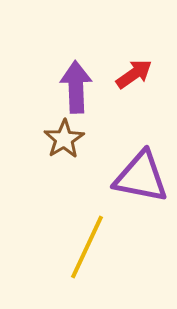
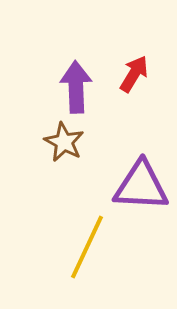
red arrow: rotated 24 degrees counterclockwise
brown star: moved 3 px down; rotated 12 degrees counterclockwise
purple triangle: moved 9 px down; rotated 8 degrees counterclockwise
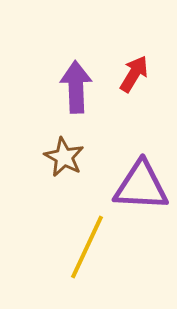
brown star: moved 15 px down
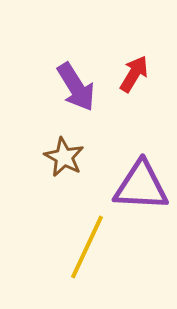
purple arrow: rotated 150 degrees clockwise
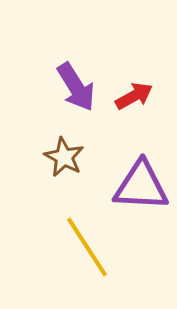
red arrow: moved 22 px down; rotated 30 degrees clockwise
yellow line: rotated 58 degrees counterclockwise
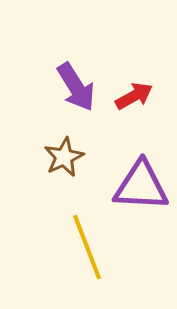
brown star: rotated 18 degrees clockwise
yellow line: rotated 12 degrees clockwise
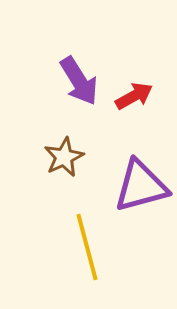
purple arrow: moved 3 px right, 6 px up
purple triangle: rotated 18 degrees counterclockwise
yellow line: rotated 6 degrees clockwise
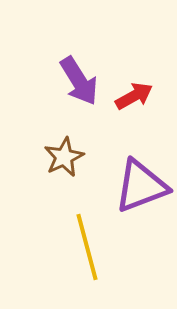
purple triangle: rotated 6 degrees counterclockwise
